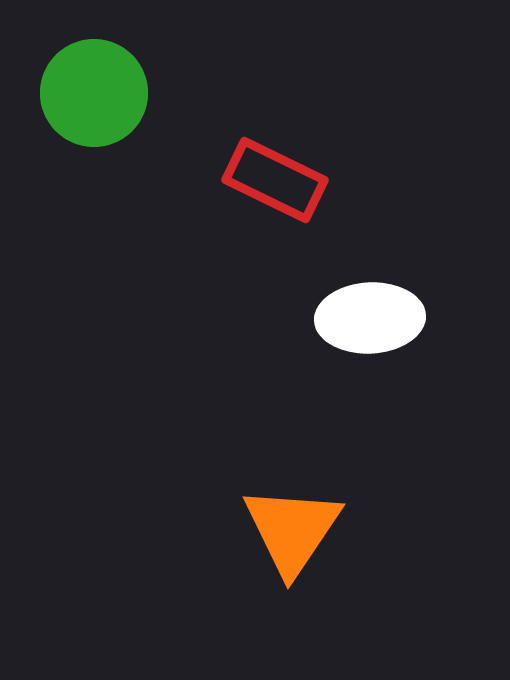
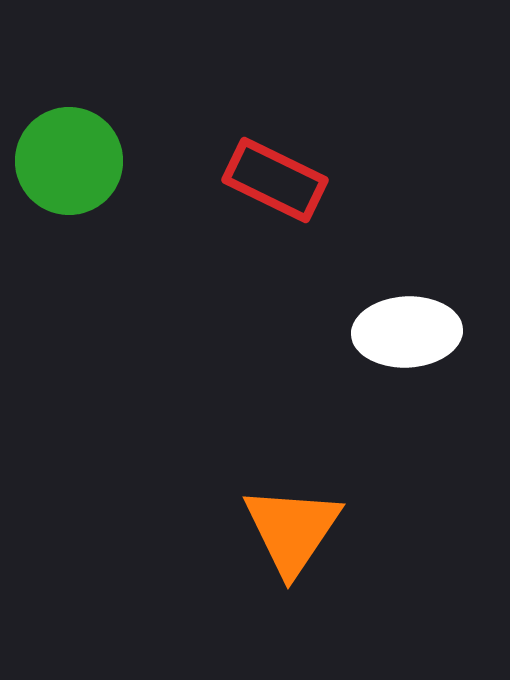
green circle: moved 25 px left, 68 px down
white ellipse: moved 37 px right, 14 px down
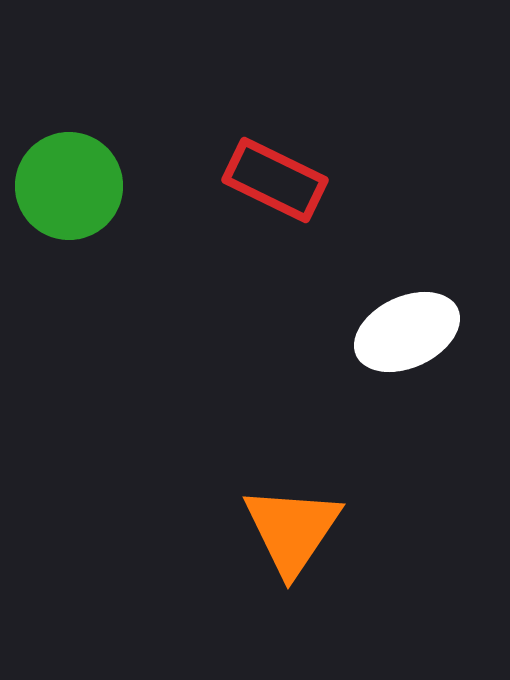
green circle: moved 25 px down
white ellipse: rotated 22 degrees counterclockwise
